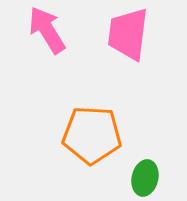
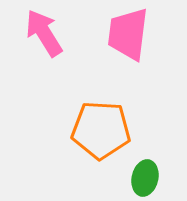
pink arrow: moved 3 px left, 3 px down
orange pentagon: moved 9 px right, 5 px up
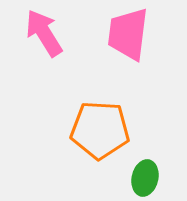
orange pentagon: moved 1 px left
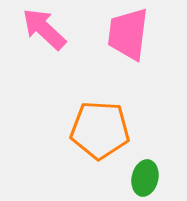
pink arrow: moved 4 px up; rotated 15 degrees counterclockwise
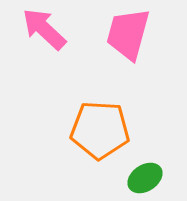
pink trapezoid: rotated 8 degrees clockwise
green ellipse: rotated 44 degrees clockwise
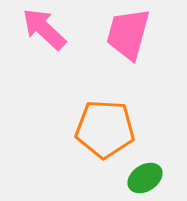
orange pentagon: moved 5 px right, 1 px up
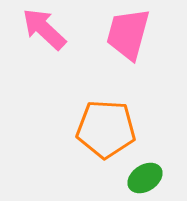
orange pentagon: moved 1 px right
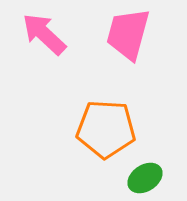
pink arrow: moved 5 px down
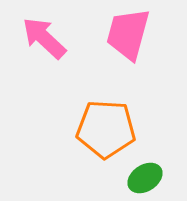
pink arrow: moved 4 px down
